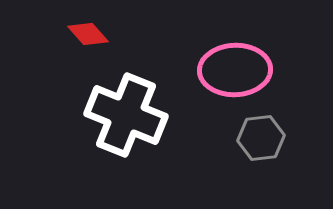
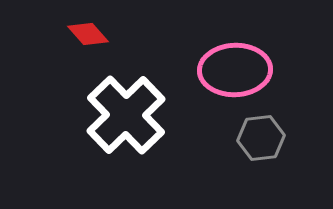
white cross: rotated 24 degrees clockwise
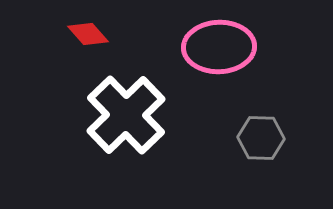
pink ellipse: moved 16 px left, 23 px up
gray hexagon: rotated 9 degrees clockwise
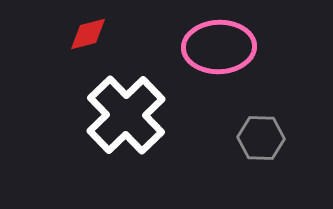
red diamond: rotated 63 degrees counterclockwise
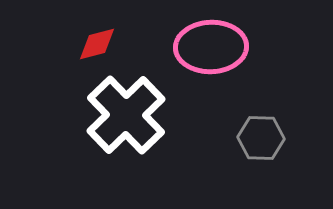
red diamond: moved 9 px right, 10 px down
pink ellipse: moved 8 px left
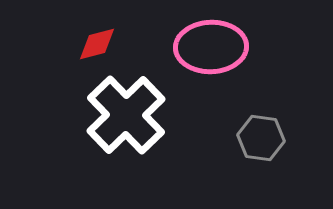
gray hexagon: rotated 6 degrees clockwise
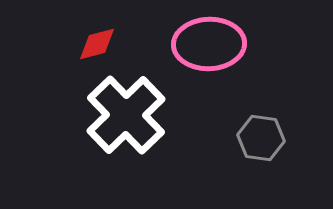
pink ellipse: moved 2 px left, 3 px up
